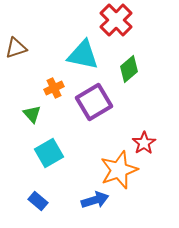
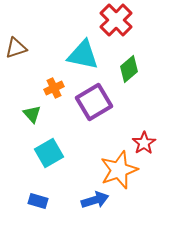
blue rectangle: rotated 24 degrees counterclockwise
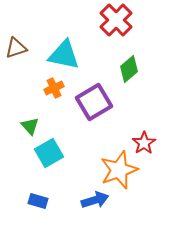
cyan triangle: moved 19 px left
green triangle: moved 2 px left, 12 px down
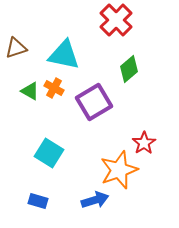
orange cross: rotated 36 degrees counterclockwise
green triangle: moved 35 px up; rotated 18 degrees counterclockwise
cyan square: rotated 28 degrees counterclockwise
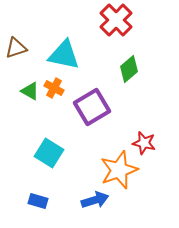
purple square: moved 2 px left, 5 px down
red star: rotated 25 degrees counterclockwise
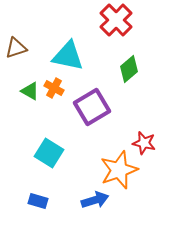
cyan triangle: moved 4 px right, 1 px down
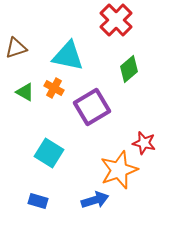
green triangle: moved 5 px left, 1 px down
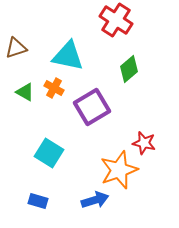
red cross: rotated 12 degrees counterclockwise
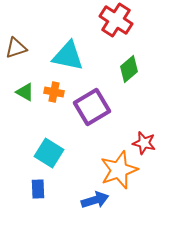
orange cross: moved 4 px down; rotated 18 degrees counterclockwise
blue rectangle: moved 12 px up; rotated 72 degrees clockwise
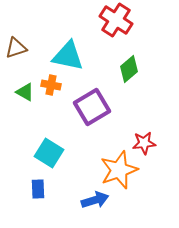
orange cross: moved 3 px left, 7 px up
red star: rotated 20 degrees counterclockwise
